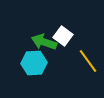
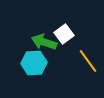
white square: moved 1 px right, 2 px up; rotated 18 degrees clockwise
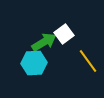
green arrow: rotated 130 degrees clockwise
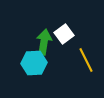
green arrow: rotated 50 degrees counterclockwise
yellow line: moved 2 px left, 1 px up; rotated 10 degrees clockwise
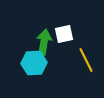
white square: rotated 24 degrees clockwise
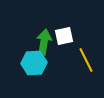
white square: moved 2 px down
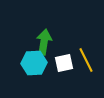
white square: moved 27 px down
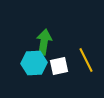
white square: moved 5 px left, 3 px down
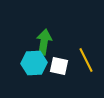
white square: rotated 24 degrees clockwise
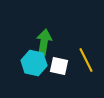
cyan hexagon: rotated 15 degrees clockwise
